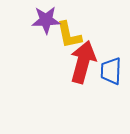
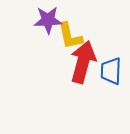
purple star: moved 2 px right
yellow L-shape: moved 1 px right, 1 px down
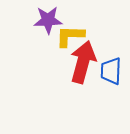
yellow L-shape: rotated 104 degrees clockwise
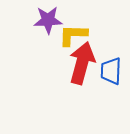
yellow L-shape: moved 3 px right, 1 px up
red arrow: moved 1 px left, 1 px down
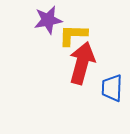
purple star: rotated 8 degrees counterclockwise
blue trapezoid: moved 1 px right, 17 px down
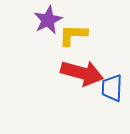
purple star: rotated 16 degrees counterclockwise
red arrow: moved 10 px down; rotated 90 degrees clockwise
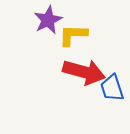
red arrow: moved 2 px right, 1 px up
blue trapezoid: rotated 20 degrees counterclockwise
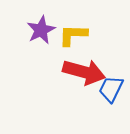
purple star: moved 7 px left, 10 px down
blue trapezoid: moved 1 px left, 1 px down; rotated 44 degrees clockwise
